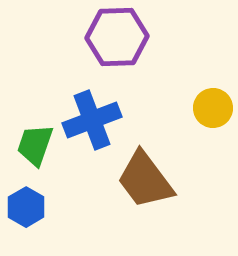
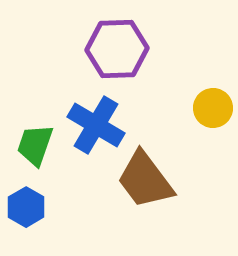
purple hexagon: moved 12 px down
blue cross: moved 4 px right, 5 px down; rotated 38 degrees counterclockwise
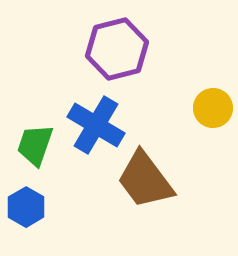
purple hexagon: rotated 12 degrees counterclockwise
